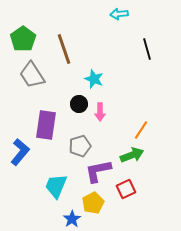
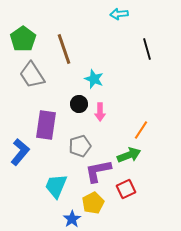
green arrow: moved 3 px left
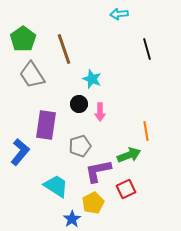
cyan star: moved 2 px left
orange line: moved 5 px right, 1 px down; rotated 42 degrees counterclockwise
cyan trapezoid: rotated 100 degrees clockwise
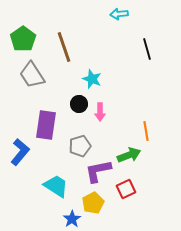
brown line: moved 2 px up
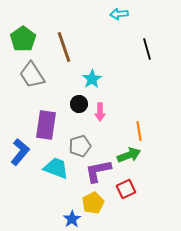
cyan star: rotated 18 degrees clockwise
orange line: moved 7 px left
cyan trapezoid: moved 18 px up; rotated 12 degrees counterclockwise
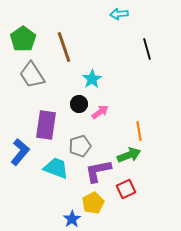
pink arrow: rotated 126 degrees counterclockwise
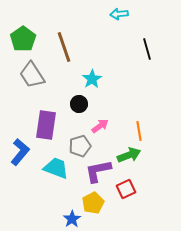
pink arrow: moved 14 px down
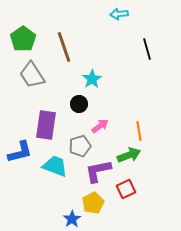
blue L-shape: rotated 36 degrees clockwise
cyan trapezoid: moved 1 px left, 2 px up
